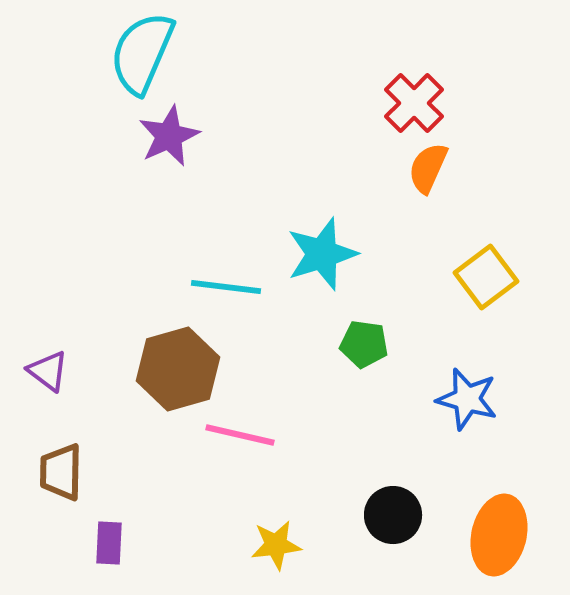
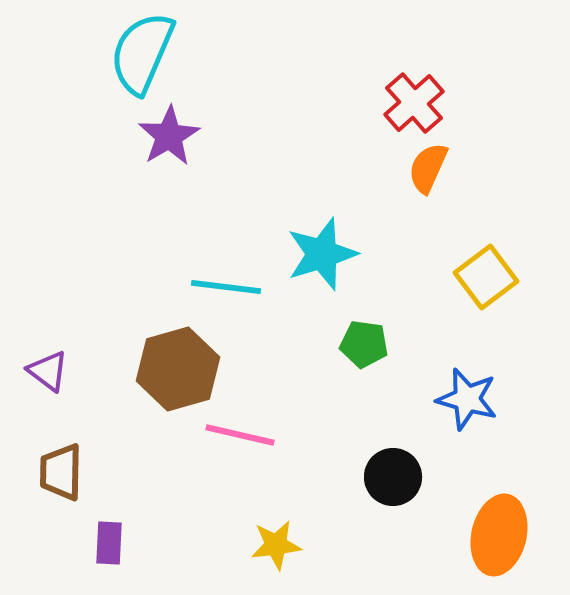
red cross: rotated 4 degrees clockwise
purple star: rotated 6 degrees counterclockwise
black circle: moved 38 px up
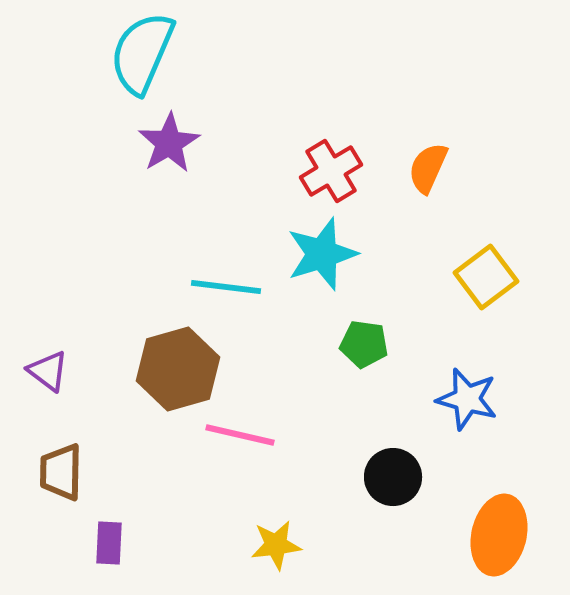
red cross: moved 83 px left, 68 px down; rotated 10 degrees clockwise
purple star: moved 7 px down
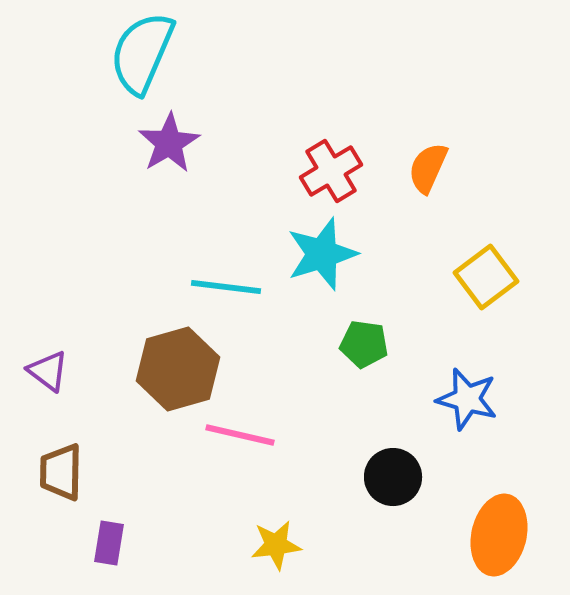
purple rectangle: rotated 6 degrees clockwise
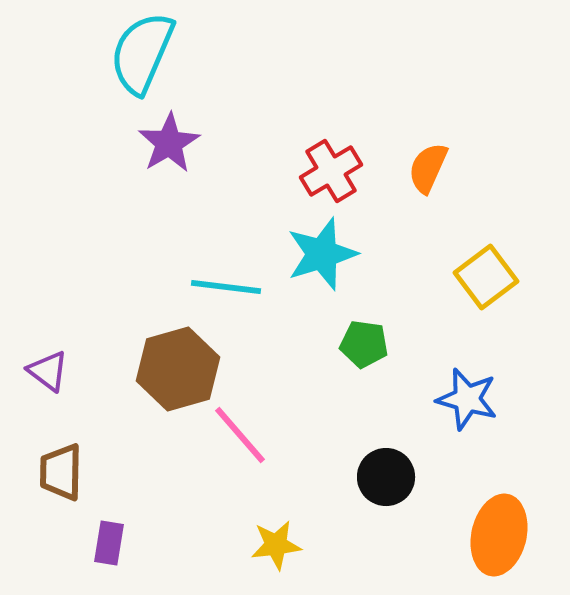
pink line: rotated 36 degrees clockwise
black circle: moved 7 px left
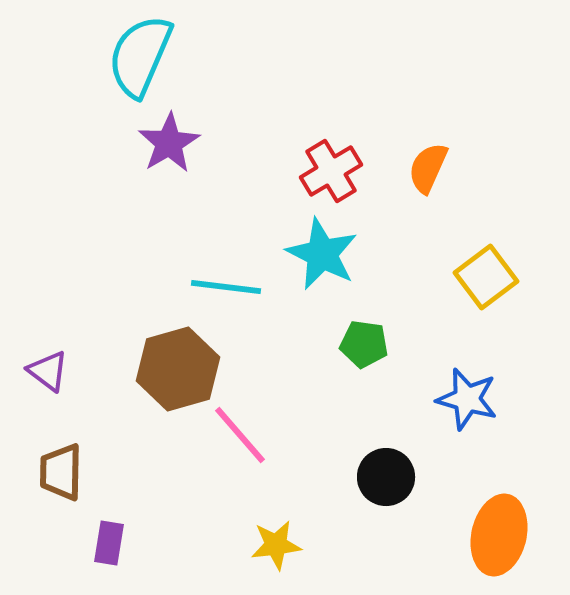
cyan semicircle: moved 2 px left, 3 px down
cyan star: rotated 28 degrees counterclockwise
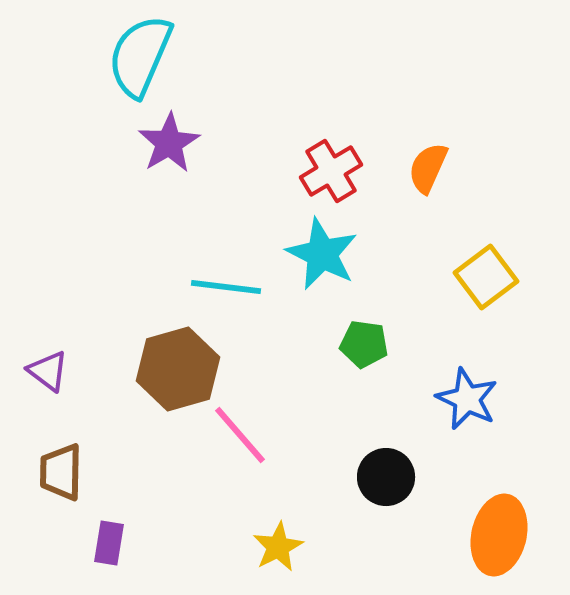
blue star: rotated 10 degrees clockwise
yellow star: moved 2 px right, 2 px down; rotated 21 degrees counterclockwise
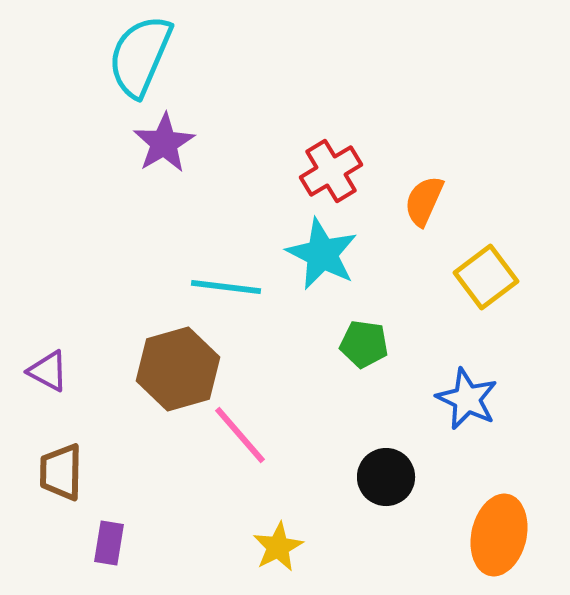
purple star: moved 5 px left
orange semicircle: moved 4 px left, 33 px down
purple triangle: rotated 9 degrees counterclockwise
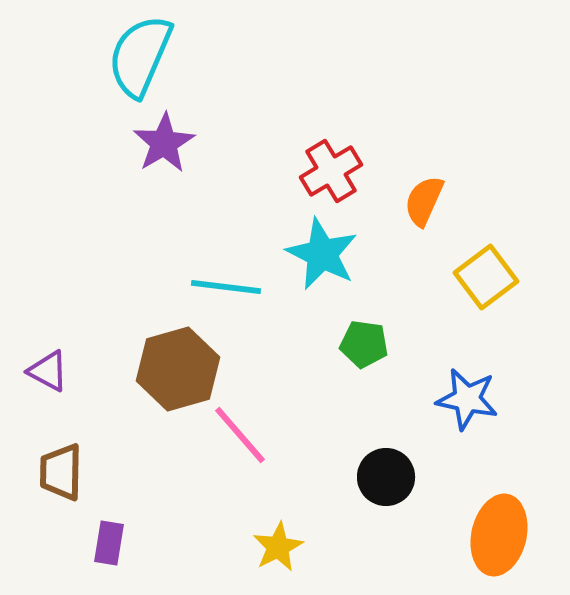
blue star: rotated 14 degrees counterclockwise
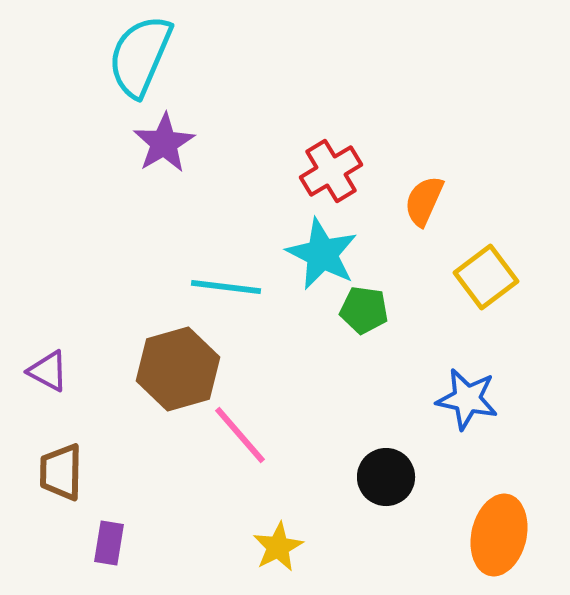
green pentagon: moved 34 px up
